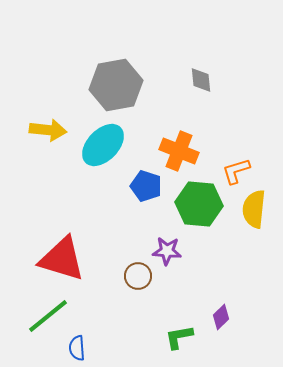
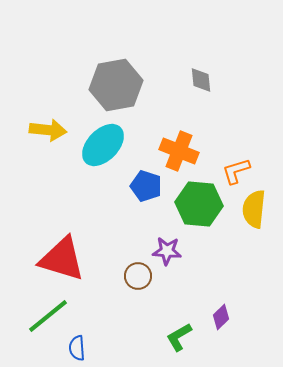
green L-shape: rotated 20 degrees counterclockwise
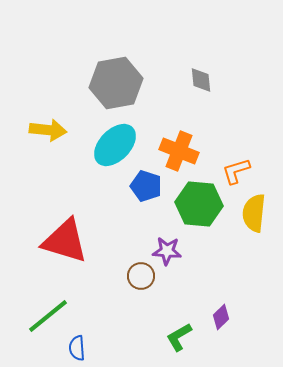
gray hexagon: moved 2 px up
cyan ellipse: moved 12 px right
yellow semicircle: moved 4 px down
red triangle: moved 3 px right, 18 px up
brown circle: moved 3 px right
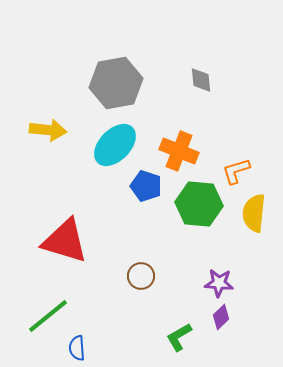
purple star: moved 52 px right, 32 px down
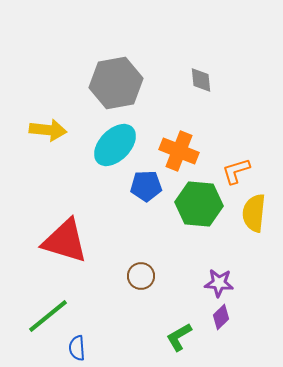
blue pentagon: rotated 20 degrees counterclockwise
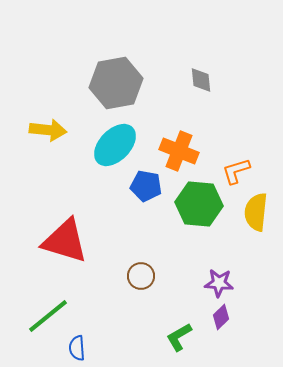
blue pentagon: rotated 12 degrees clockwise
yellow semicircle: moved 2 px right, 1 px up
